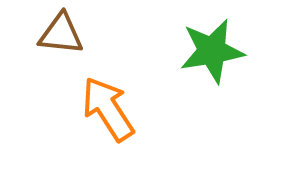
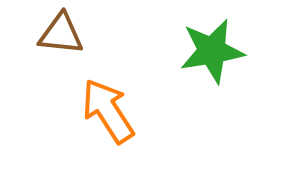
orange arrow: moved 2 px down
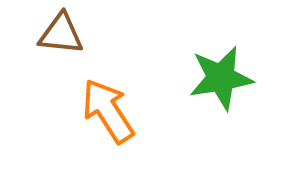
green star: moved 9 px right, 27 px down
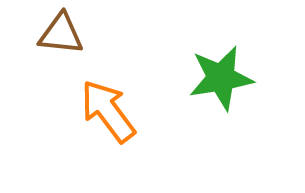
orange arrow: rotated 4 degrees counterclockwise
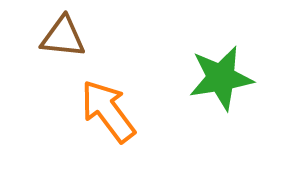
brown triangle: moved 2 px right, 3 px down
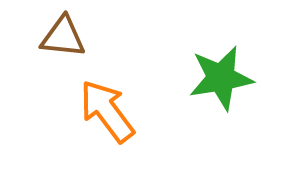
orange arrow: moved 1 px left
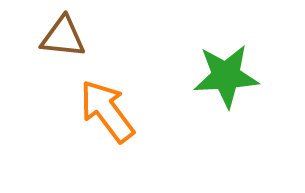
green star: moved 5 px right, 2 px up; rotated 6 degrees clockwise
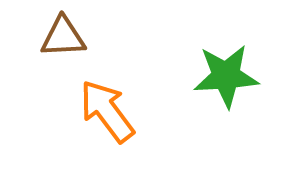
brown triangle: rotated 9 degrees counterclockwise
